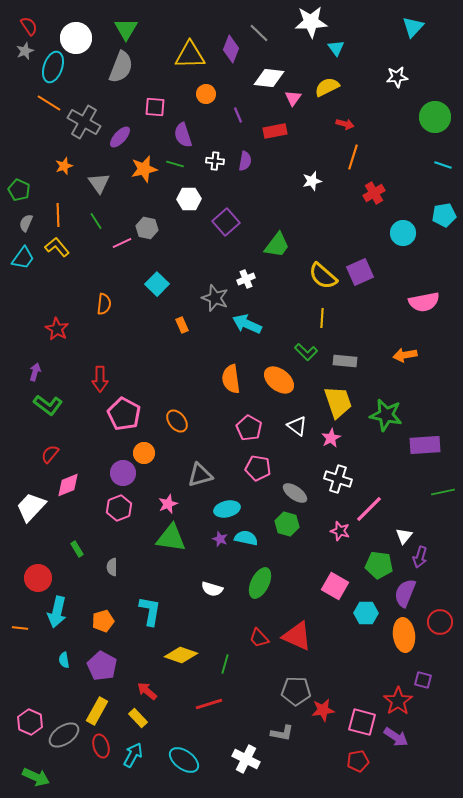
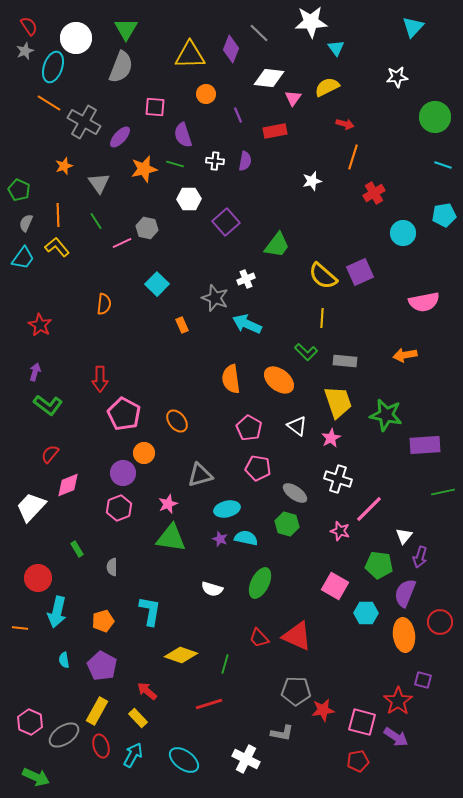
red star at (57, 329): moved 17 px left, 4 px up
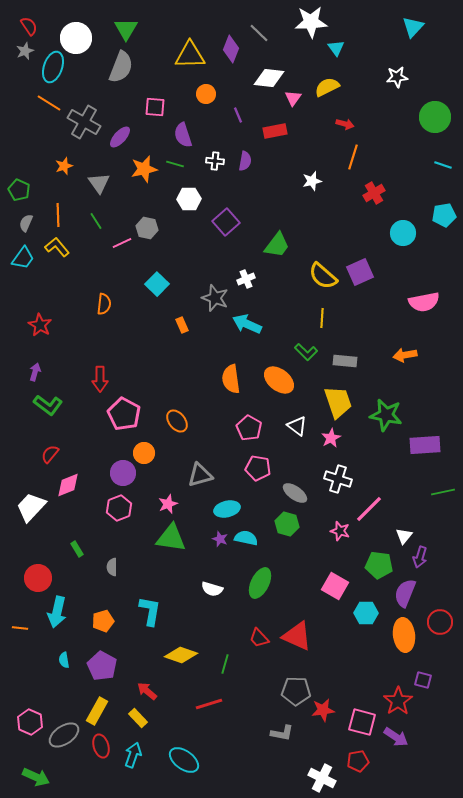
cyan arrow at (133, 755): rotated 10 degrees counterclockwise
white cross at (246, 759): moved 76 px right, 19 px down
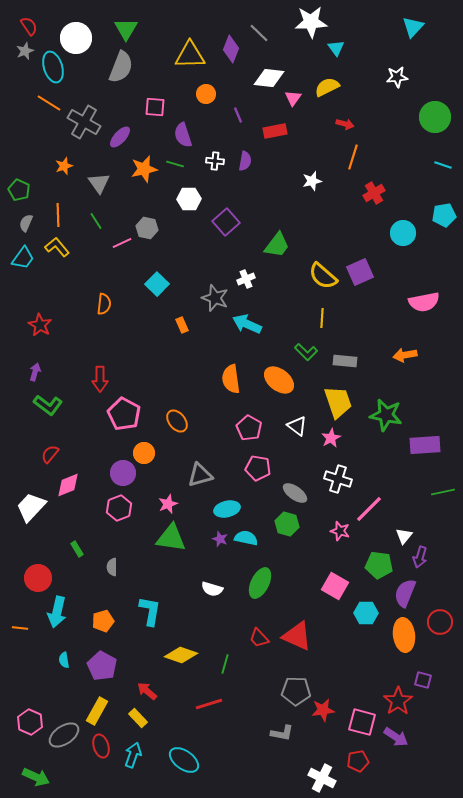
cyan ellipse at (53, 67): rotated 36 degrees counterclockwise
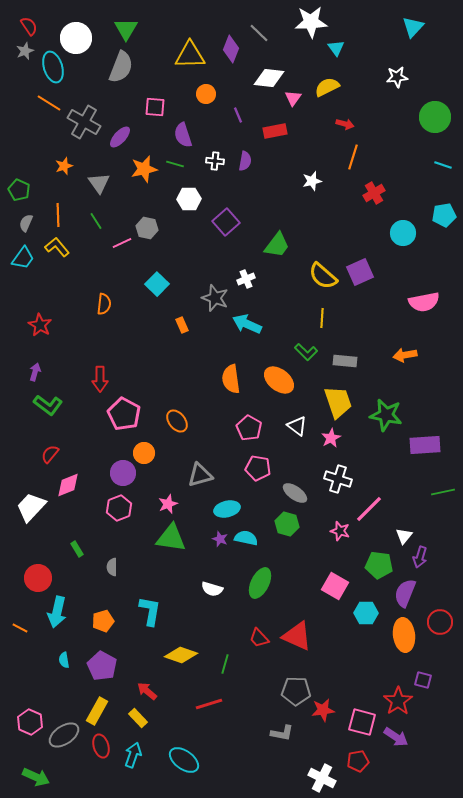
orange line at (20, 628): rotated 21 degrees clockwise
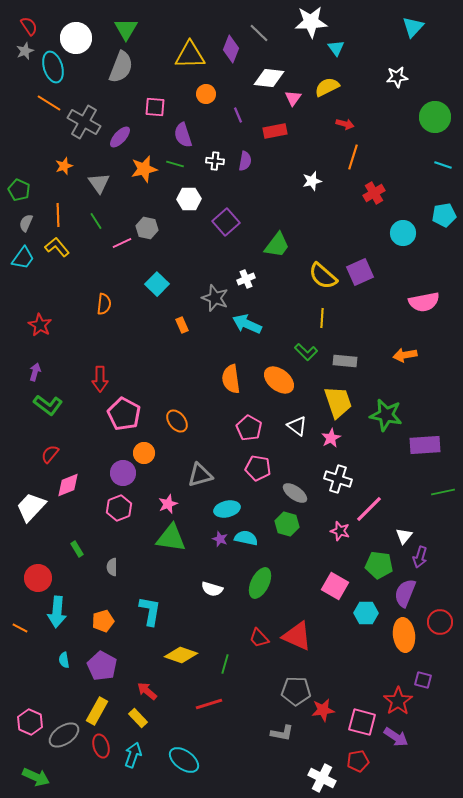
cyan arrow at (57, 612): rotated 8 degrees counterclockwise
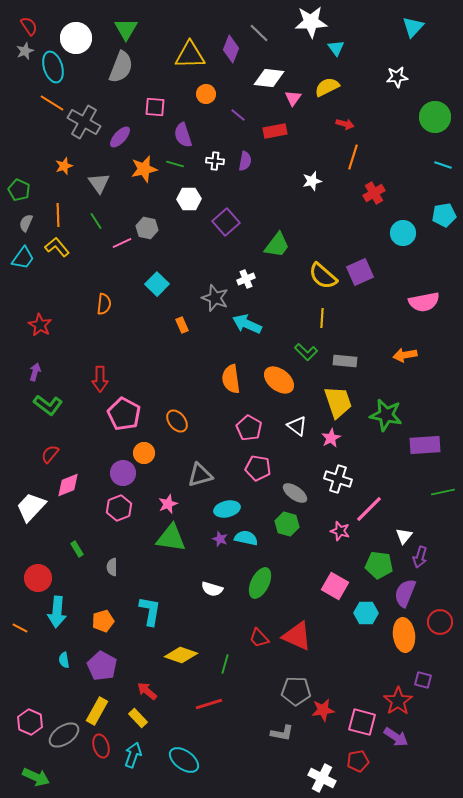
orange line at (49, 103): moved 3 px right
purple line at (238, 115): rotated 28 degrees counterclockwise
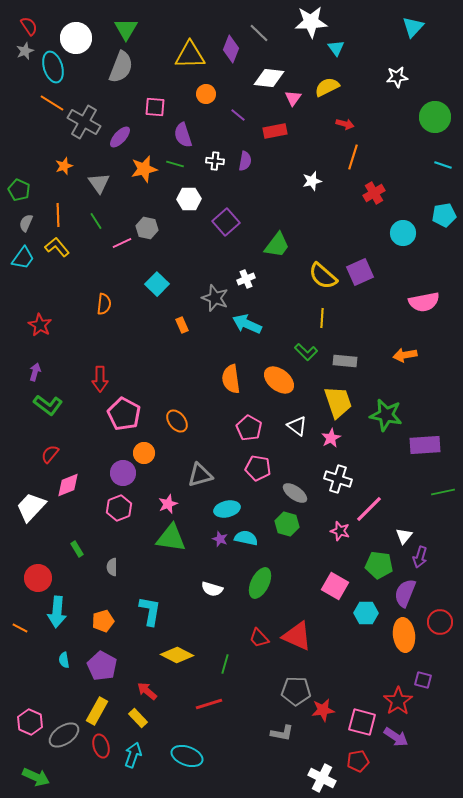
yellow diamond at (181, 655): moved 4 px left; rotated 8 degrees clockwise
cyan ellipse at (184, 760): moved 3 px right, 4 px up; rotated 16 degrees counterclockwise
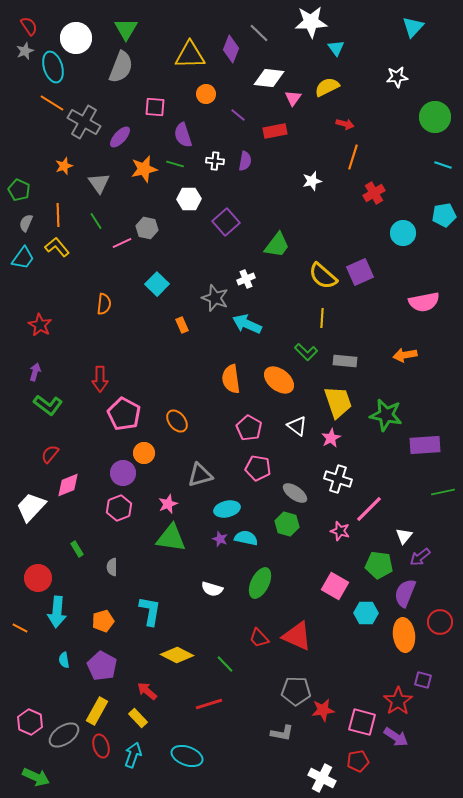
purple arrow at (420, 557): rotated 35 degrees clockwise
green line at (225, 664): rotated 60 degrees counterclockwise
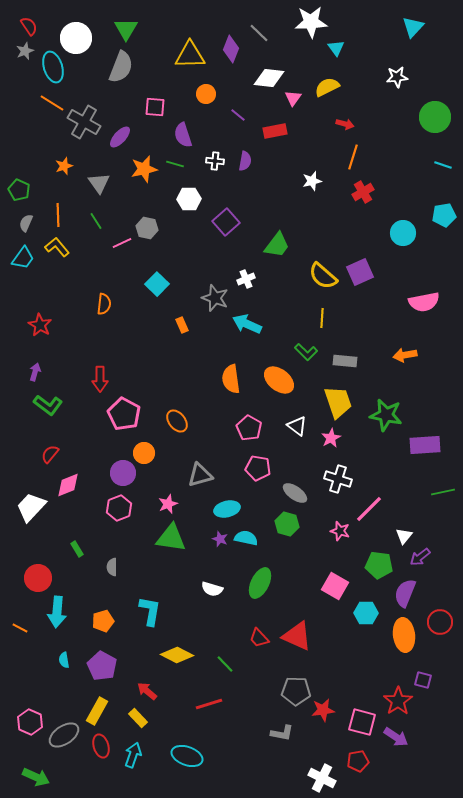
red cross at (374, 193): moved 11 px left, 1 px up
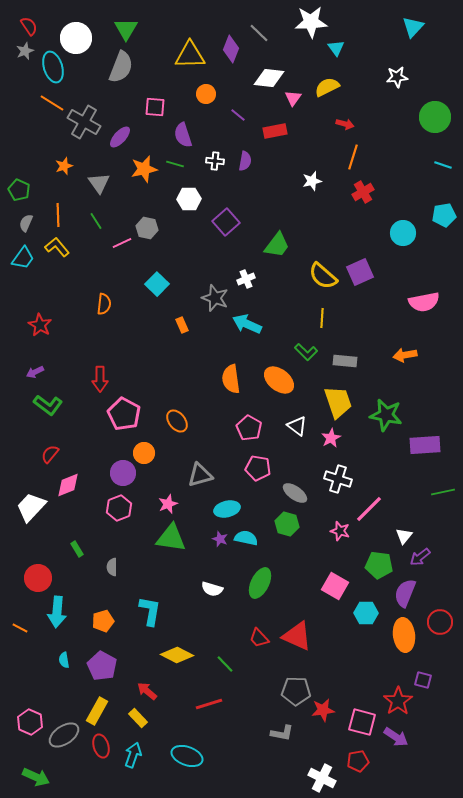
purple arrow at (35, 372): rotated 132 degrees counterclockwise
